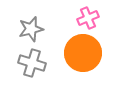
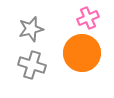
orange circle: moved 1 px left
gray cross: moved 2 px down
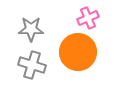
gray star: rotated 15 degrees clockwise
orange circle: moved 4 px left, 1 px up
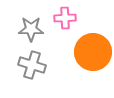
pink cross: moved 23 px left; rotated 20 degrees clockwise
orange circle: moved 15 px right
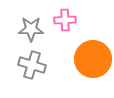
pink cross: moved 2 px down
orange circle: moved 7 px down
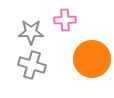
gray star: moved 3 px down
orange circle: moved 1 px left
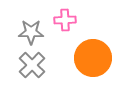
orange circle: moved 1 px right, 1 px up
gray cross: rotated 28 degrees clockwise
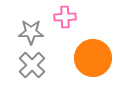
pink cross: moved 3 px up
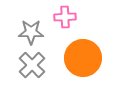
orange circle: moved 10 px left
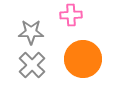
pink cross: moved 6 px right, 2 px up
orange circle: moved 1 px down
